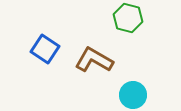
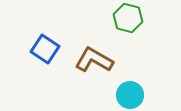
cyan circle: moved 3 px left
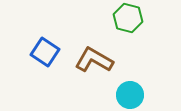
blue square: moved 3 px down
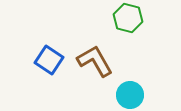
blue square: moved 4 px right, 8 px down
brown L-shape: moved 1 px right, 1 px down; rotated 30 degrees clockwise
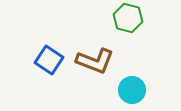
brown L-shape: rotated 141 degrees clockwise
cyan circle: moved 2 px right, 5 px up
